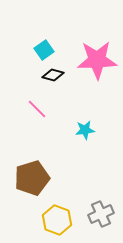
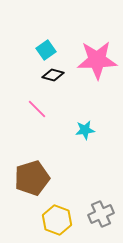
cyan square: moved 2 px right
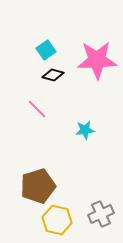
brown pentagon: moved 6 px right, 8 px down
yellow hexagon: rotated 8 degrees counterclockwise
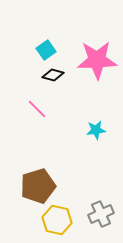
cyan star: moved 11 px right
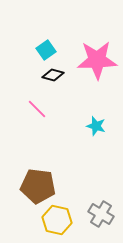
cyan star: moved 4 px up; rotated 24 degrees clockwise
brown pentagon: rotated 24 degrees clockwise
gray cross: rotated 35 degrees counterclockwise
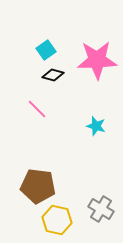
gray cross: moved 5 px up
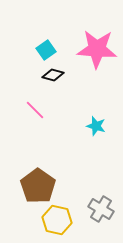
pink star: moved 11 px up; rotated 6 degrees clockwise
pink line: moved 2 px left, 1 px down
brown pentagon: rotated 28 degrees clockwise
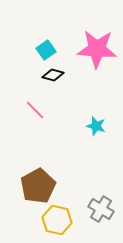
brown pentagon: rotated 8 degrees clockwise
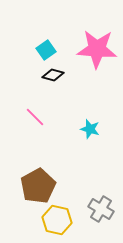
pink line: moved 7 px down
cyan star: moved 6 px left, 3 px down
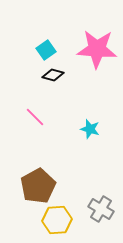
yellow hexagon: rotated 16 degrees counterclockwise
